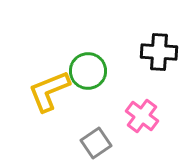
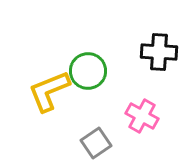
pink cross: rotated 8 degrees counterclockwise
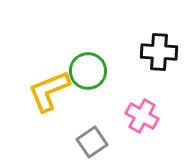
gray square: moved 4 px left, 1 px up
